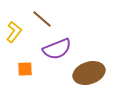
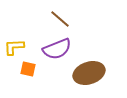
brown line: moved 18 px right
yellow L-shape: moved 15 px down; rotated 130 degrees counterclockwise
orange square: moved 3 px right; rotated 14 degrees clockwise
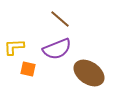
brown ellipse: rotated 52 degrees clockwise
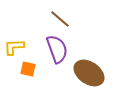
purple semicircle: rotated 88 degrees counterclockwise
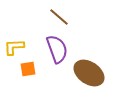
brown line: moved 1 px left, 2 px up
orange square: rotated 21 degrees counterclockwise
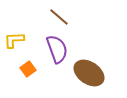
yellow L-shape: moved 7 px up
orange square: rotated 28 degrees counterclockwise
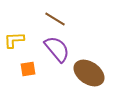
brown line: moved 4 px left, 2 px down; rotated 10 degrees counterclockwise
purple semicircle: rotated 20 degrees counterclockwise
orange square: rotated 28 degrees clockwise
